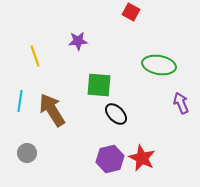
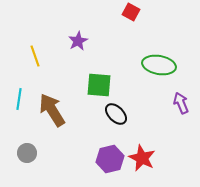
purple star: rotated 24 degrees counterclockwise
cyan line: moved 1 px left, 2 px up
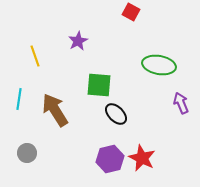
brown arrow: moved 3 px right
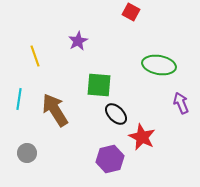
red star: moved 21 px up
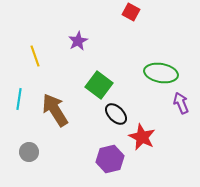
green ellipse: moved 2 px right, 8 px down
green square: rotated 32 degrees clockwise
gray circle: moved 2 px right, 1 px up
